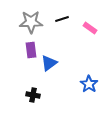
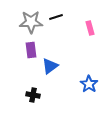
black line: moved 6 px left, 2 px up
pink rectangle: rotated 40 degrees clockwise
blue triangle: moved 1 px right, 3 px down
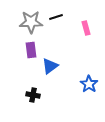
pink rectangle: moved 4 px left
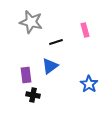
black line: moved 25 px down
gray star: rotated 15 degrees clockwise
pink rectangle: moved 1 px left, 2 px down
purple rectangle: moved 5 px left, 25 px down
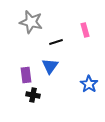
blue triangle: rotated 18 degrees counterclockwise
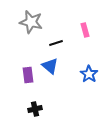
black line: moved 1 px down
blue triangle: rotated 24 degrees counterclockwise
purple rectangle: moved 2 px right
blue star: moved 10 px up
black cross: moved 2 px right, 14 px down; rotated 24 degrees counterclockwise
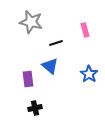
purple rectangle: moved 4 px down
black cross: moved 1 px up
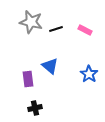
pink rectangle: rotated 48 degrees counterclockwise
black line: moved 14 px up
